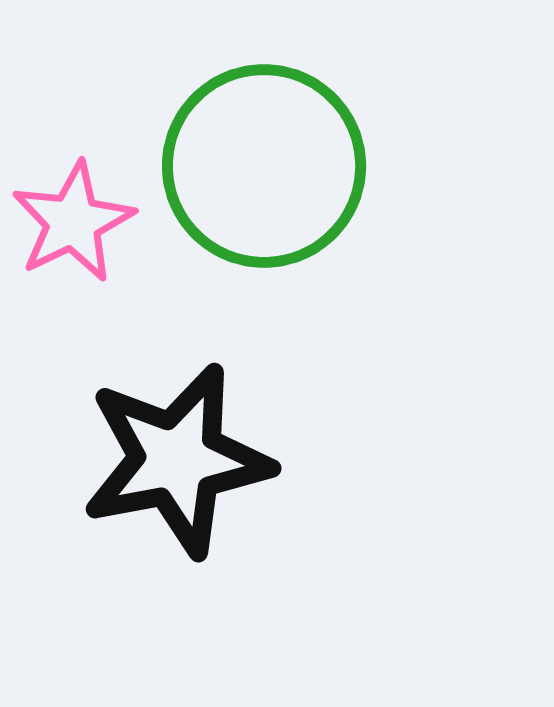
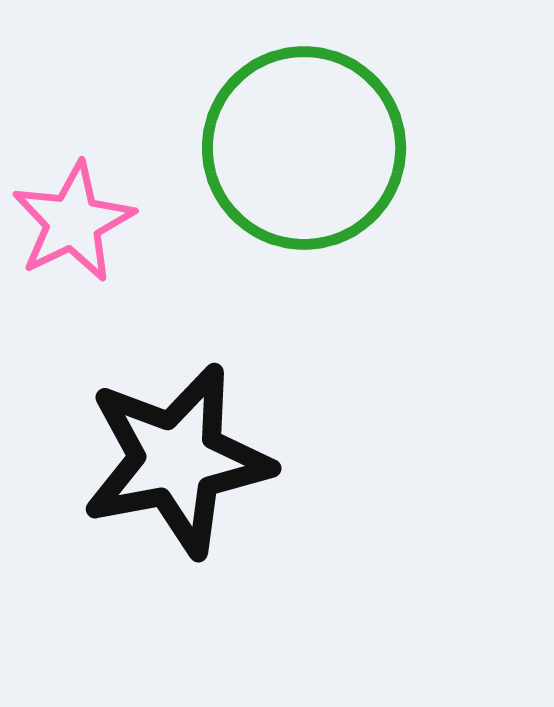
green circle: moved 40 px right, 18 px up
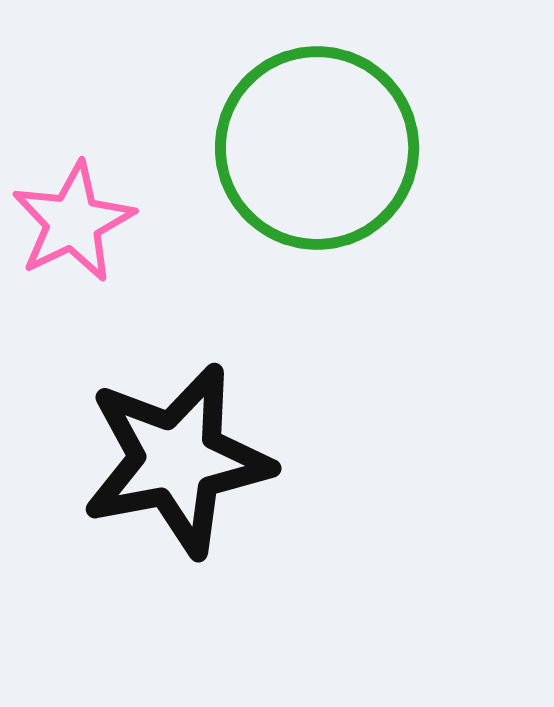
green circle: moved 13 px right
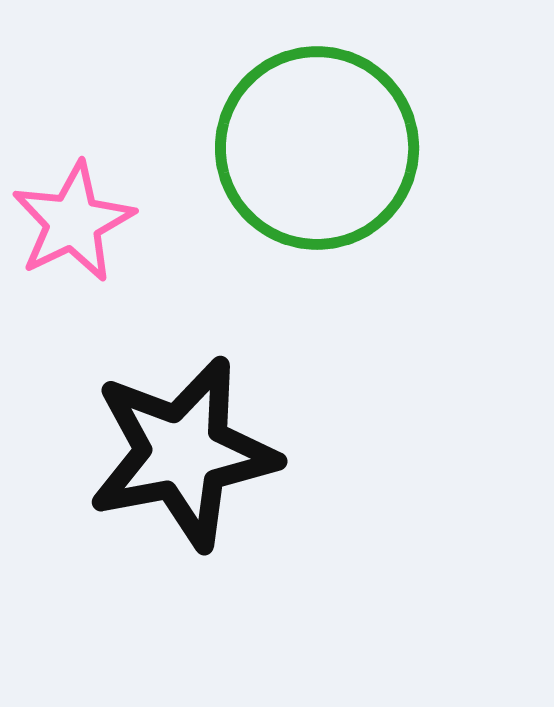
black star: moved 6 px right, 7 px up
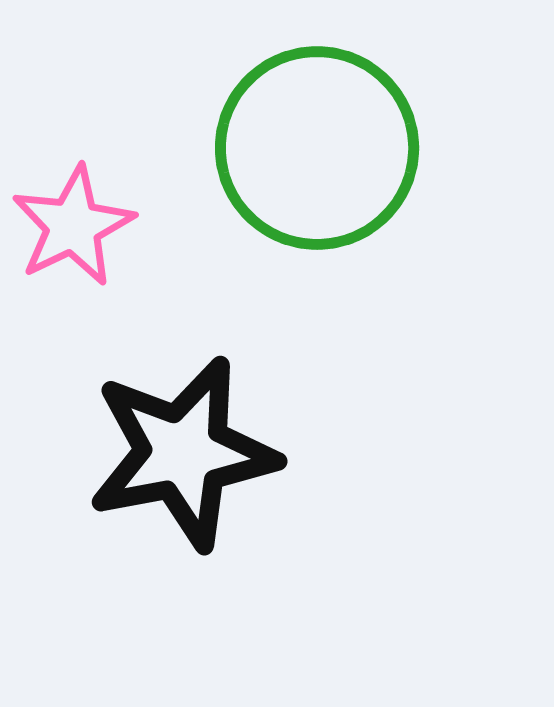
pink star: moved 4 px down
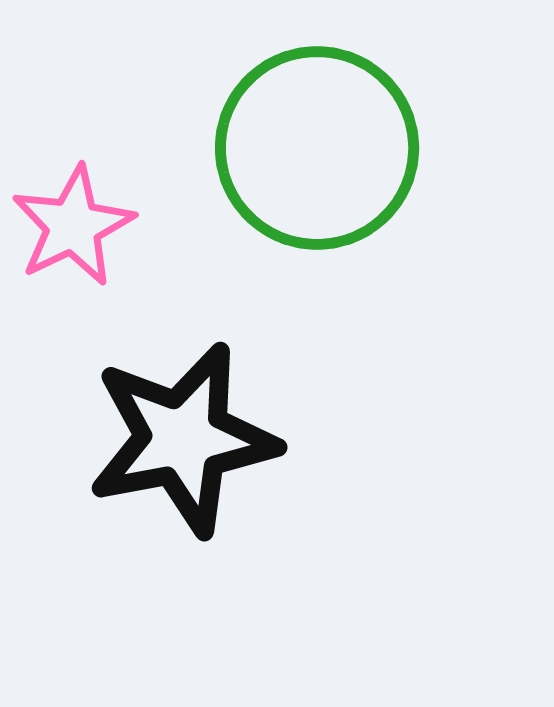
black star: moved 14 px up
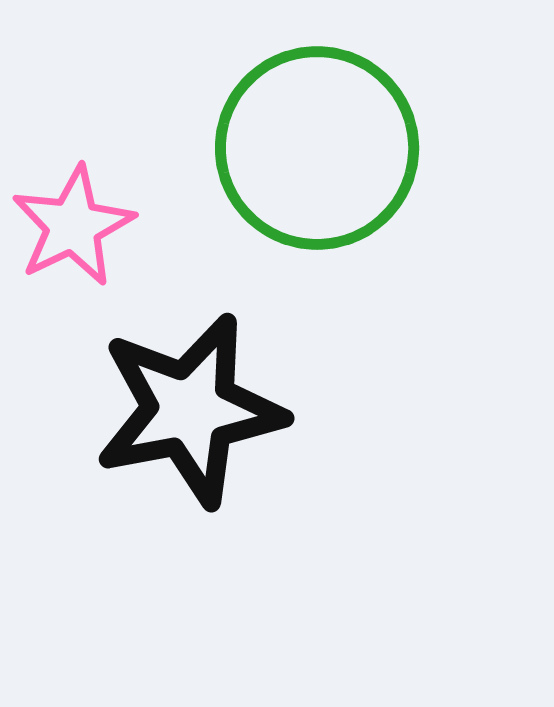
black star: moved 7 px right, 29 px up
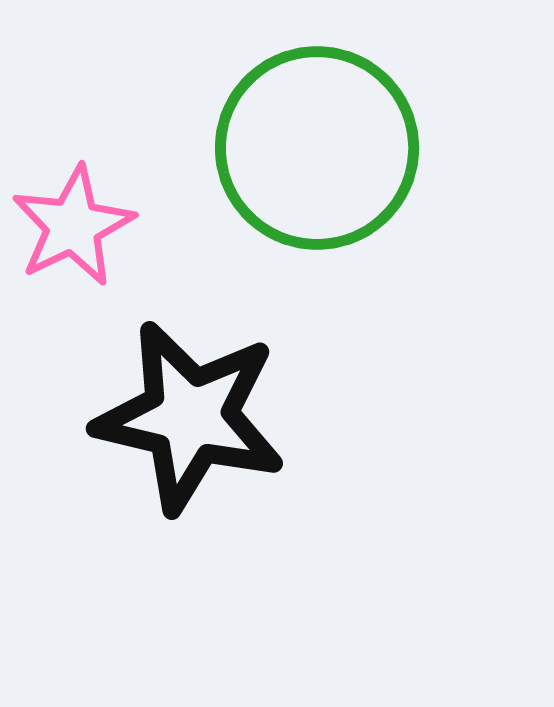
black star: moved 7 px down; rotated 24 degrees clockwise
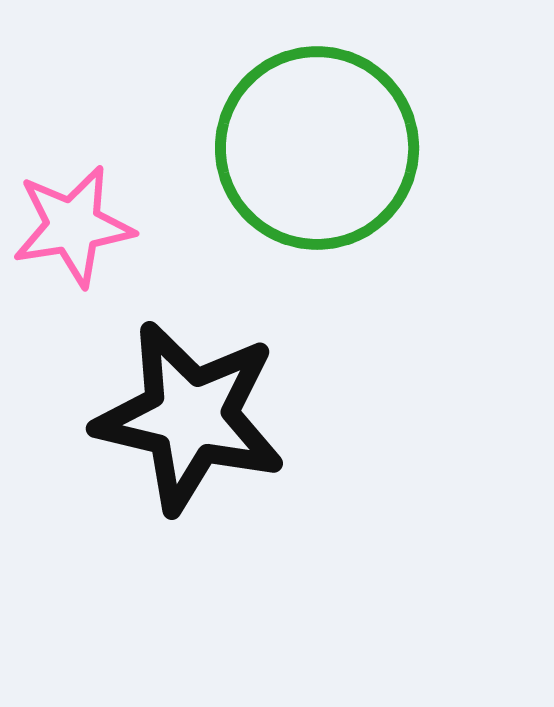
pink star: rotated 17 degrees clockwise
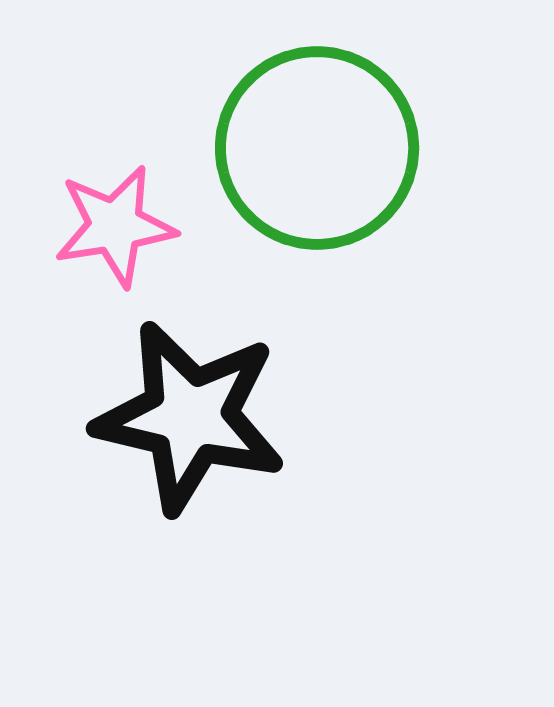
pink star: moved 42 px right
